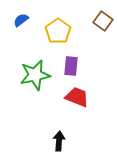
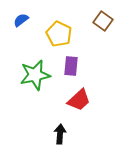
yellow pentagon: moved 1 px right, 3 px down; rotated 10 degrees counterclockwise
red trapezoid: moved 2 px right, 3 px down; rotated 115 degrees clockwise
black arrow: moved 1 px right, 7 px up
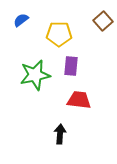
brown square: rotated 12 degrees clockwise
yellow pentagon: rotated 25 degrees counterclockwise
red trapezoid: rotated 130 degrees counterclockwise
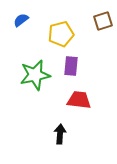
brown square: rotated 24 degrees clockwise
yellow pentagon: moved 2 px right; rotated 15 degrees counterclockwise
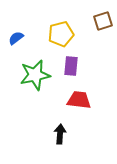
blue semicircle: moved 5 px left, 18 px down
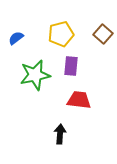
brown square: moved 13 px down; rotated 30 degrees counterclockwise
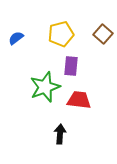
green star: moved 10 px right, 12 px down; rotated 8 degrees counterclockwise
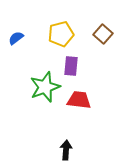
black arrow: moved 6 px right, 16 px down
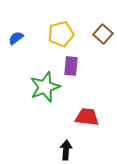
red trapezoid: moved 8 px right, 17 px down
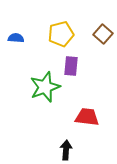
blue semicircle: rotated 42 degrees clockwise
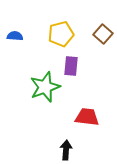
blue semicircle: moved 1 px left, 2 px up
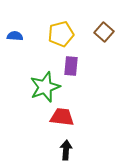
brown square: moved 1 px right, 2 px up
red trapezoid: moved 25 px left
